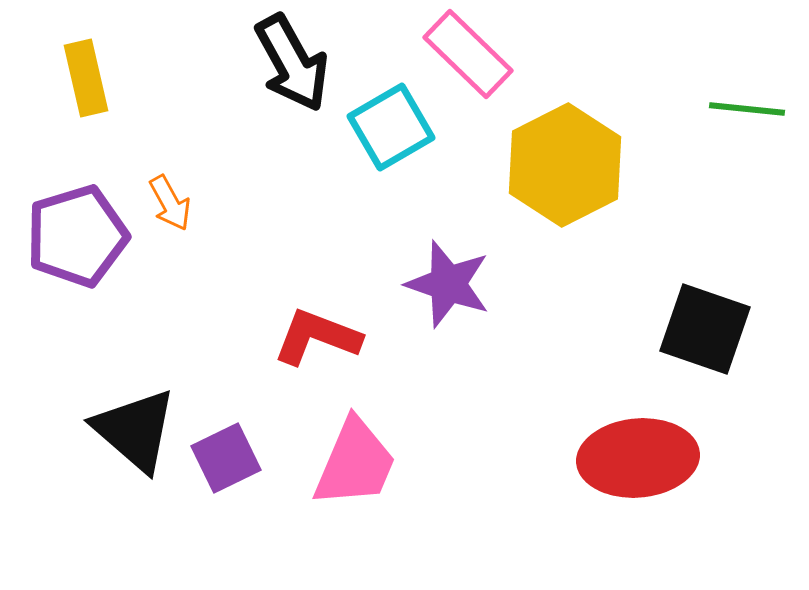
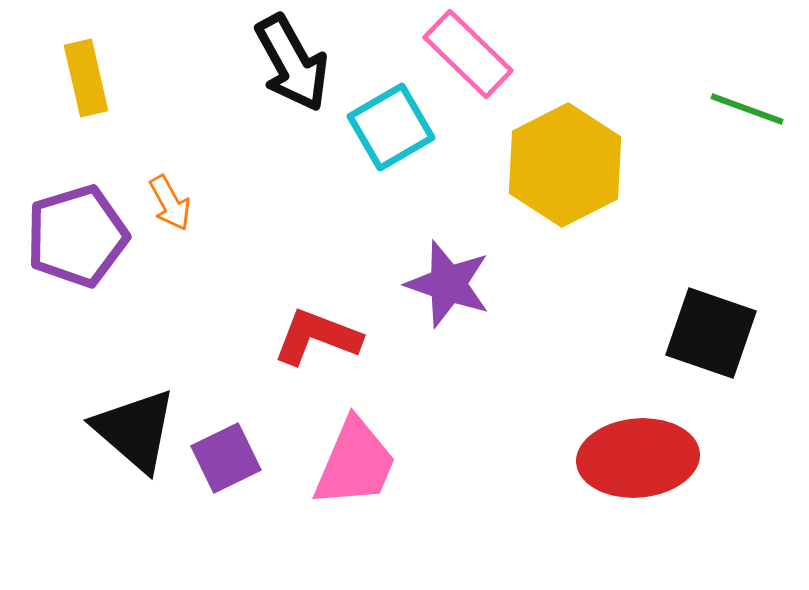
green line: rotated 14 degrees clockwise
black square: moved 6 px right, 4 px down
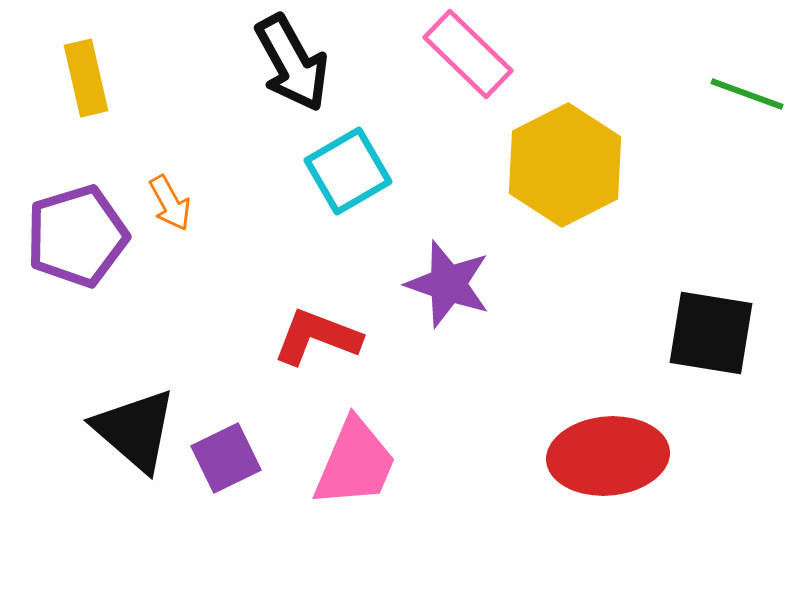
green line: moved 15 px up
cyan square: moved 43 px left, 44 px down
black square: rotated 10 degrees counterclockwise
red ellipse: moved 30 px left, 2 px up
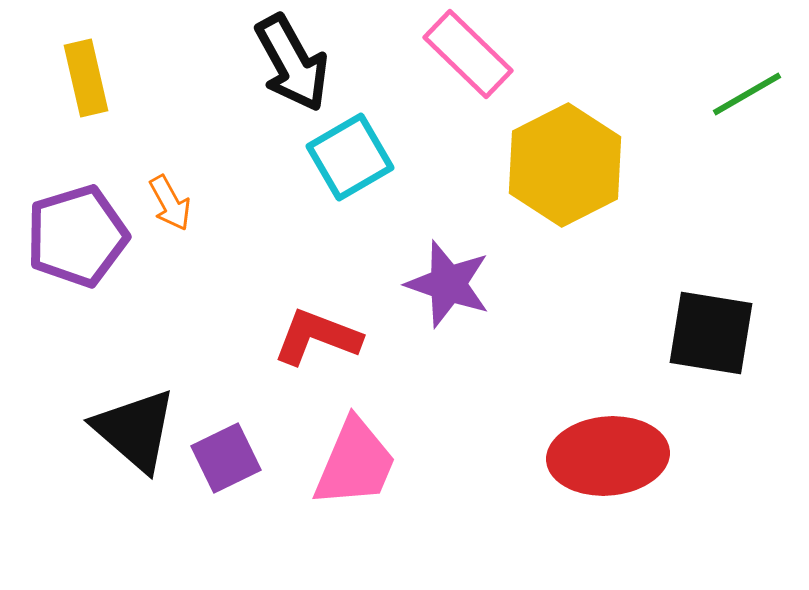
green line: rotated 50 degrees counterclockwise
cyan square: moved 2 px right, 14 px up
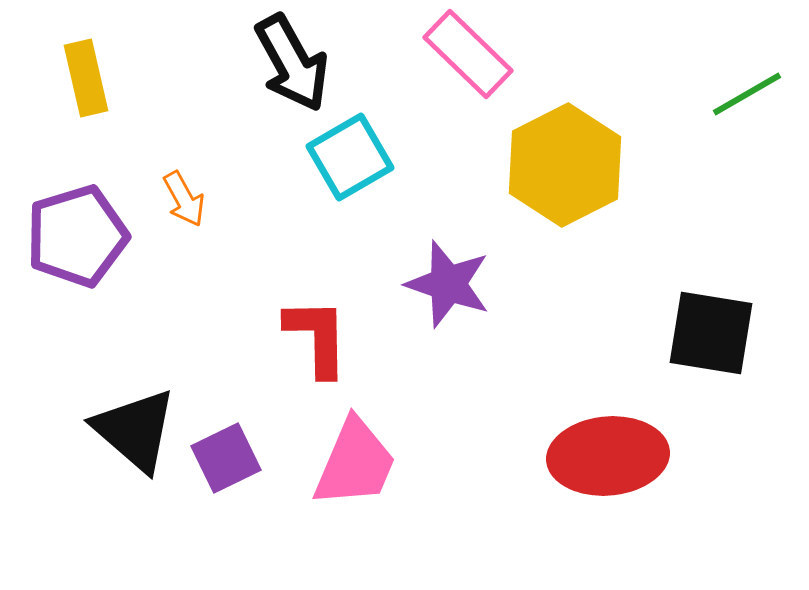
orange arrow: moved 14 px right, 4 px up
red L-shape: rotated 68 degrees clockwise
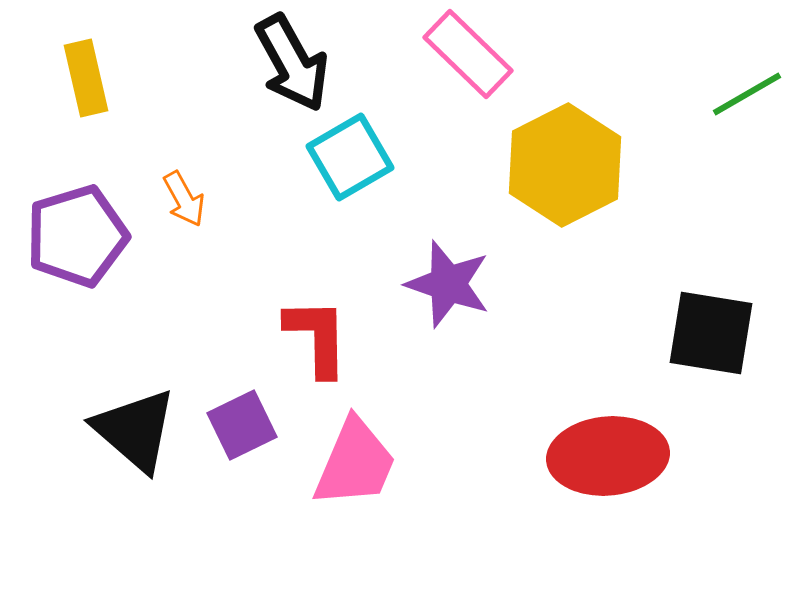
purple square: moved 16 px right, 33 px up
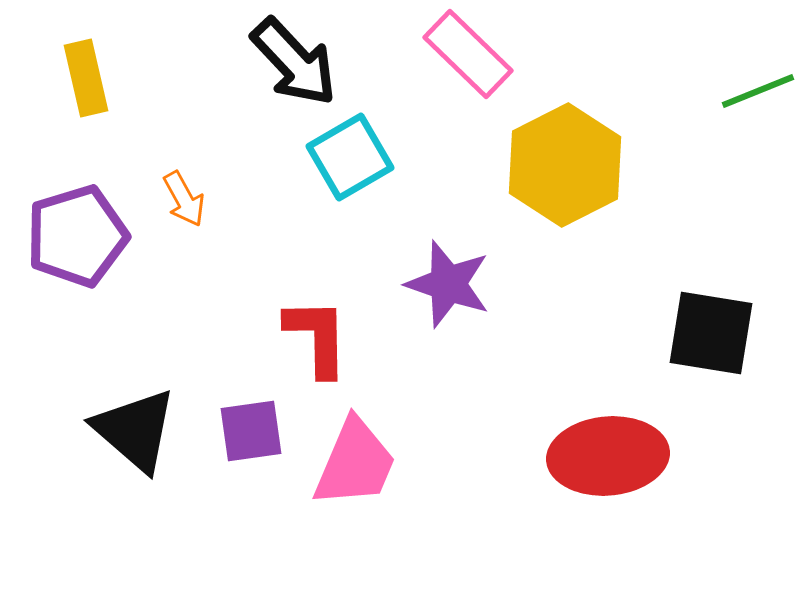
black arrow: moved 2 px right, 1 px up; rotated 14 degrees counterclockwise
green line: moved 11 px right, 3 px up; rotated 8 degrees clockwise
purple square: moved 9 px right, 6 px down; rotated 18 degrees clockwise
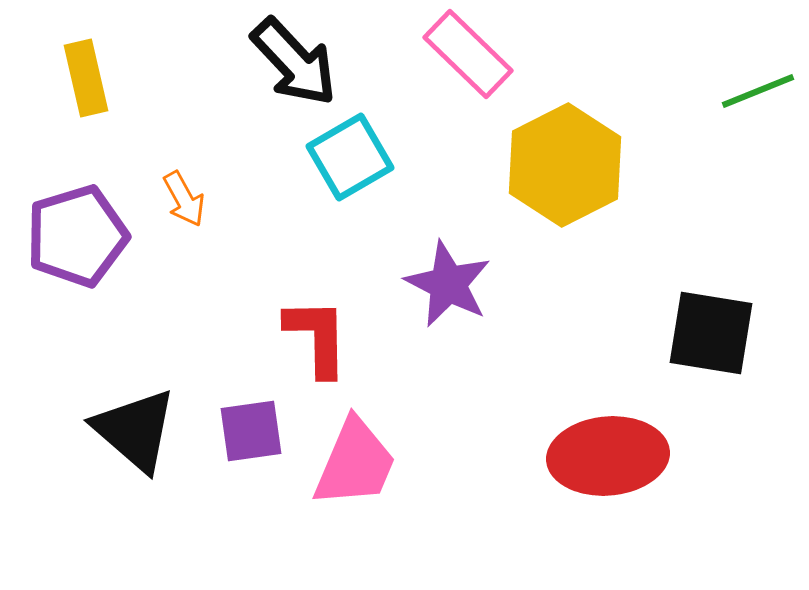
purple star: rotated 8 degrees clockwise
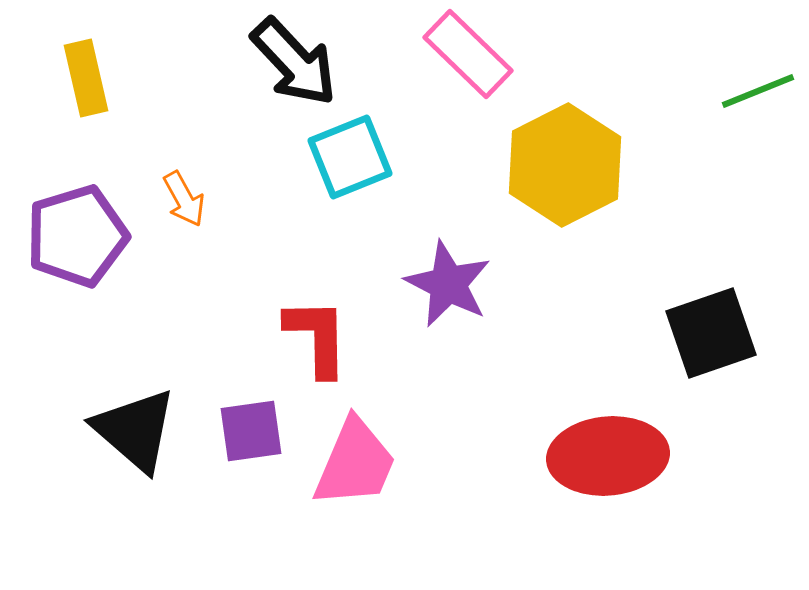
cyan square: rotated 8 degrees clockwise
black square: rotated 28 degrees counterclockwise
